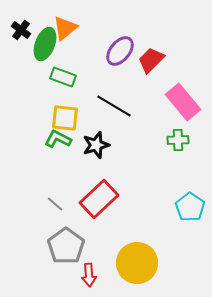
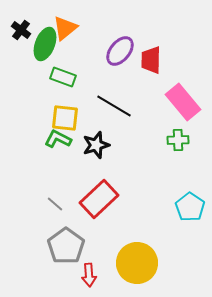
red trapezoid: rotated 44 degrees counterclockwise
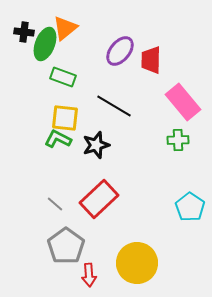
black cross: moved 3 px right, 2 px down; rotated 30 degrees counterclockwise
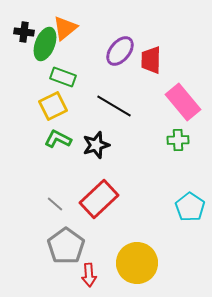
yellow square: moved 12 px left, 12 px up; rotated 32 degrees counterclockwise
